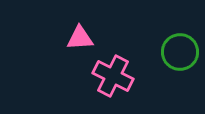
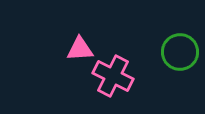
pink triangle: moved 11 px down
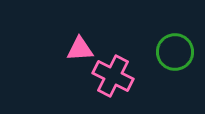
green circle: moved 5 px left
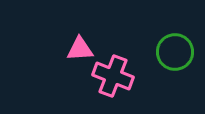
pink cross: rotated 6 degrees counterclockwise
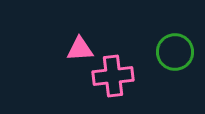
pink cross: rotated 27 degrees counterclockwise
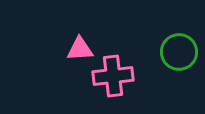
green circle: moved 4 px right
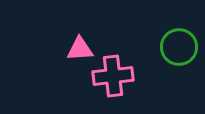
green circle: moved 5 px up
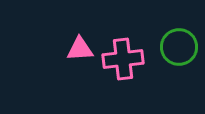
pink cross: moved 10 px right, 17 px up
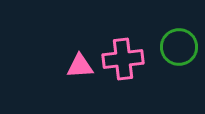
pink triangle: moved 17 px down
